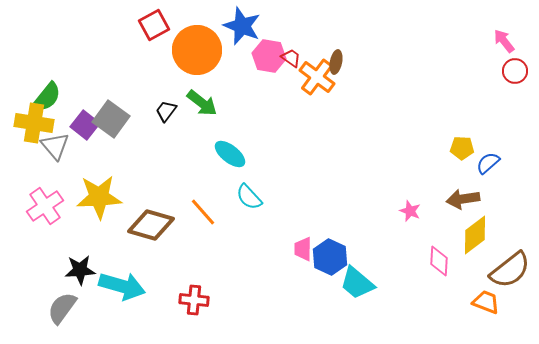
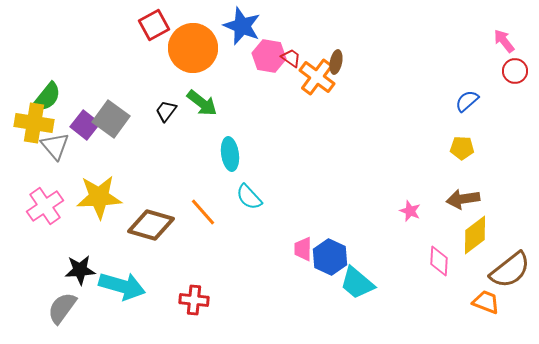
orange circle: moved 4 px left, 2 px up
cyan ellipse: rotated 44 degrees clockwise
blue semicircle: moved 21 px left, 62 px up
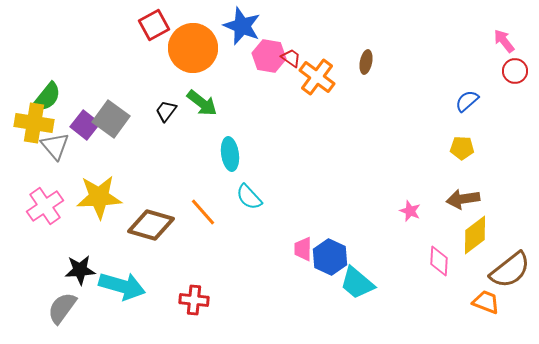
brown ellipse: moved 30 px right
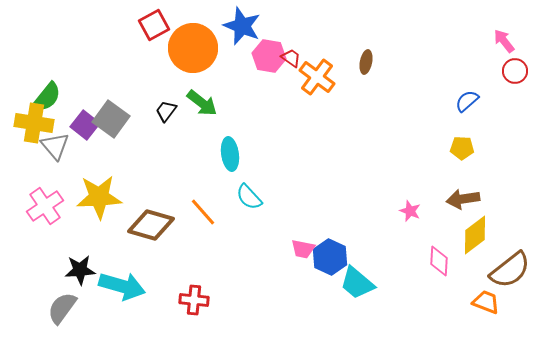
pink trapezoid: rotated 80 degrees counterclockwise
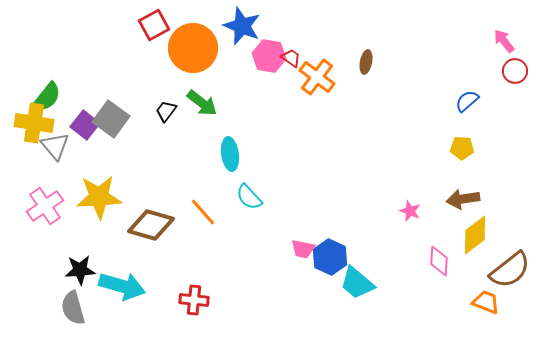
gray semicircle: moved 11 px right; rotated 52 degrees counterclockwise
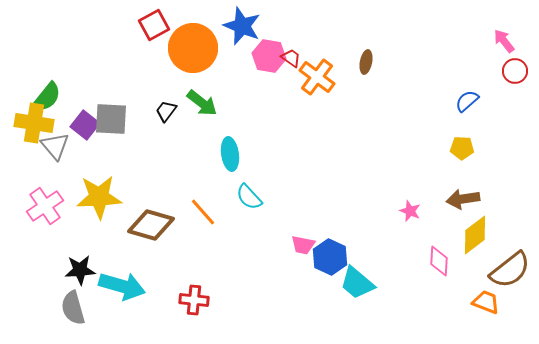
gray square: rotated 33 degrees counterclockwise
pink trapezoid: moved 4 px up
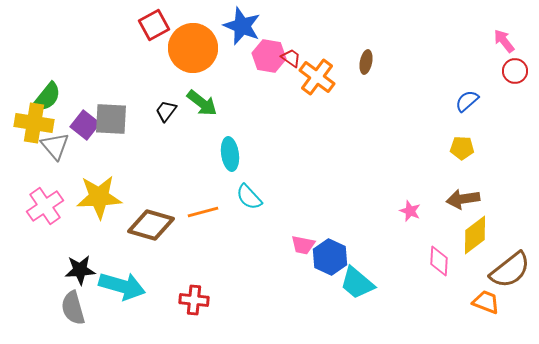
orange line: rotated 64 degrees counterclockwise
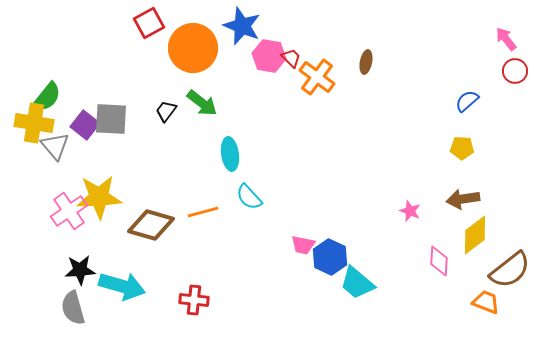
red square: moved 5 px left, 2 px up
pink arrow: moved 2 px right, 2 px up
red trapezoid: rotated 10 degrees clockwise
pink cross: moved 24 px right, 5 px down
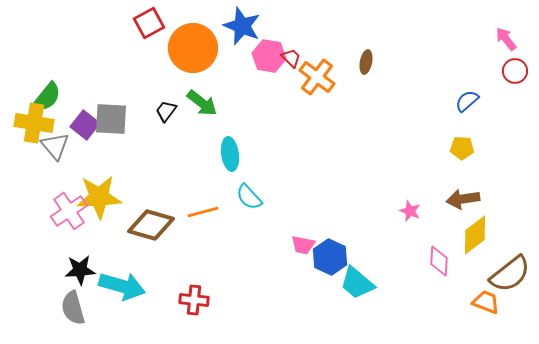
brown semicircle: moved 4 px down
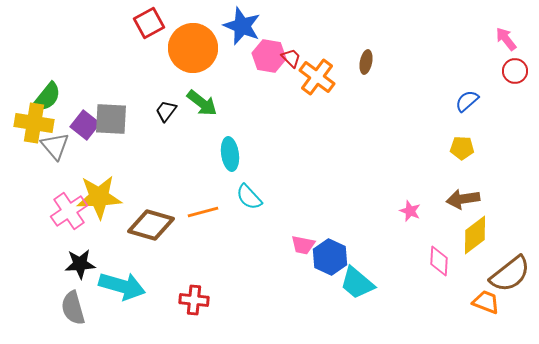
black star: moved 6 px up
